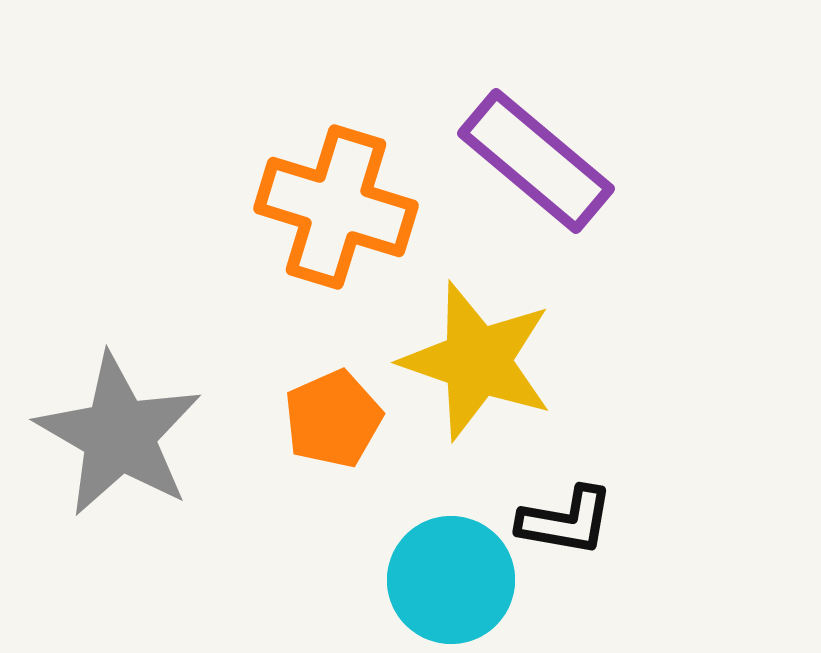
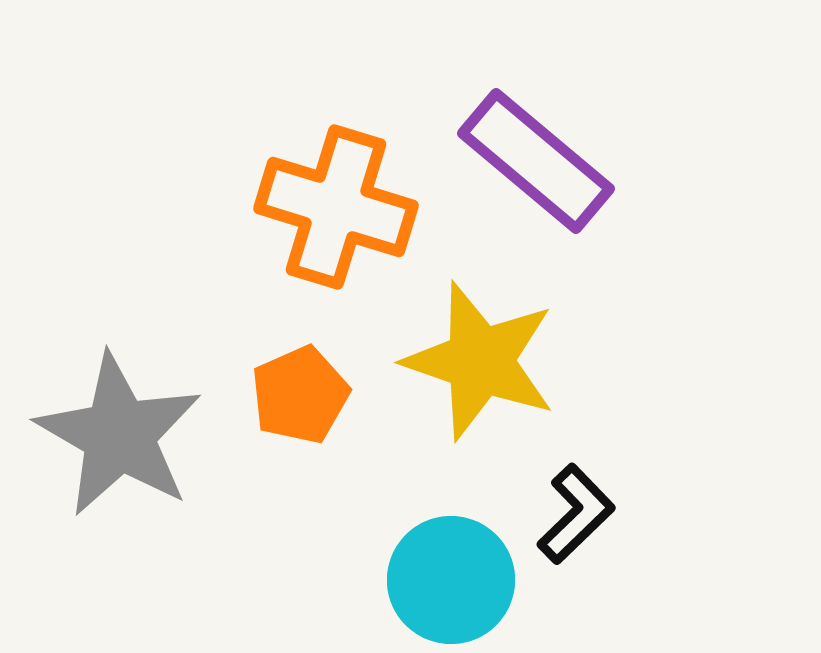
yellow star: moved 3 px right
orange pentagon: moved 33 px left, 24 px up
black L-shape: moved 10 px right, 7 px up; rotated 54 degrees counterclockwise
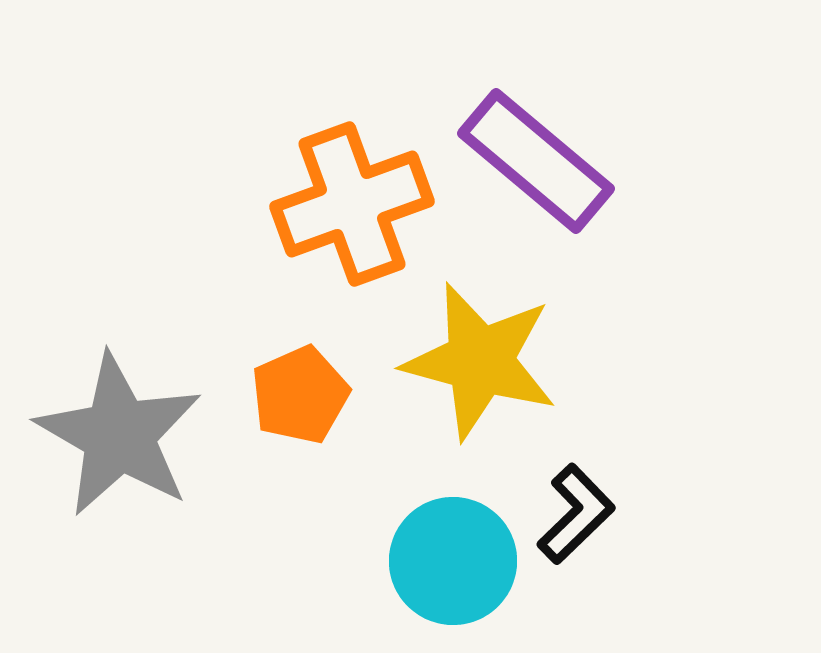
orange cross: moved 16 px right, 3 px up; rotated 37 degrees counterclockwise
yellow star: rotated 4 degrees counterclockwise
cyan circle: moved 2 px right, 19 px up
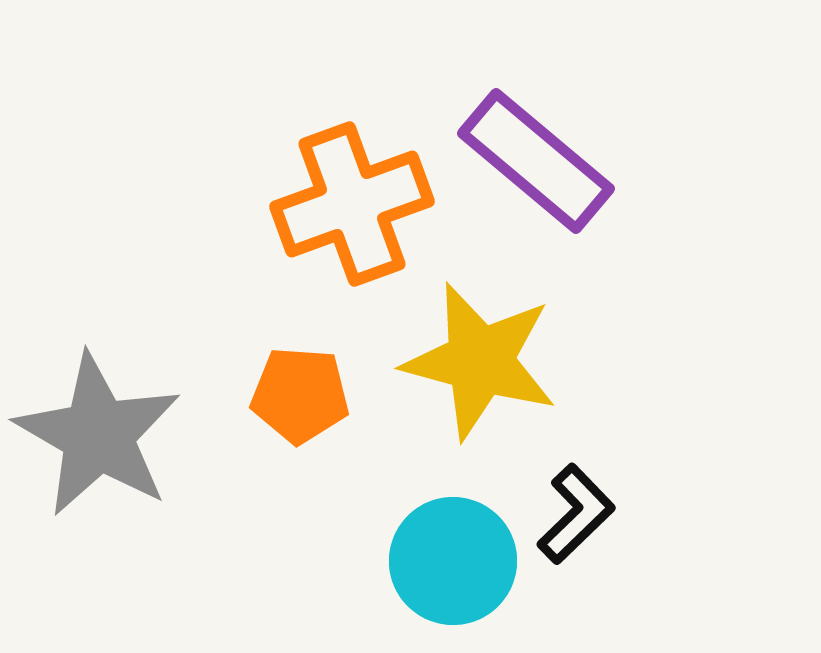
orange pentagon: rotated 28 degrees clockwise
gray star: moved 21 px left
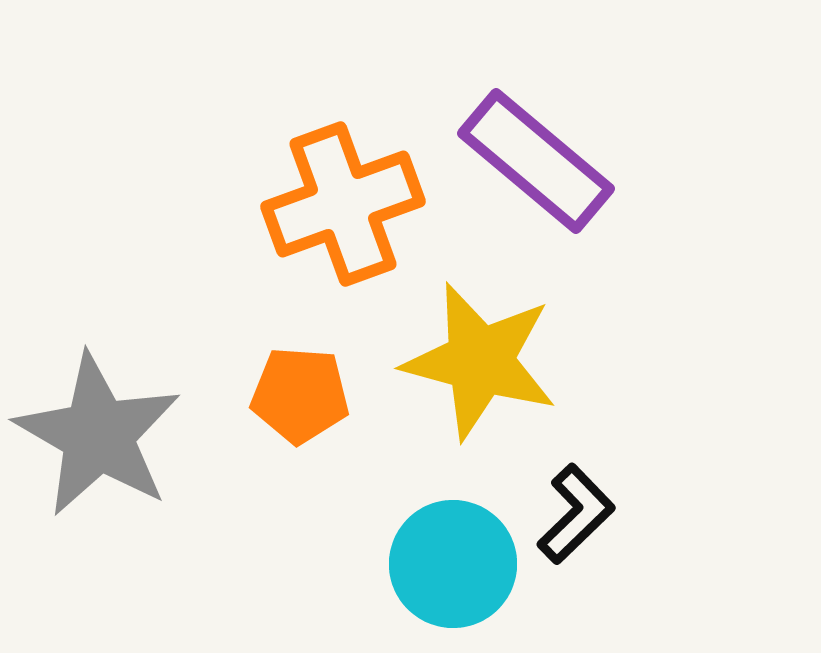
orange cross: moved 9 px left
cyan circle: moved 3 px down
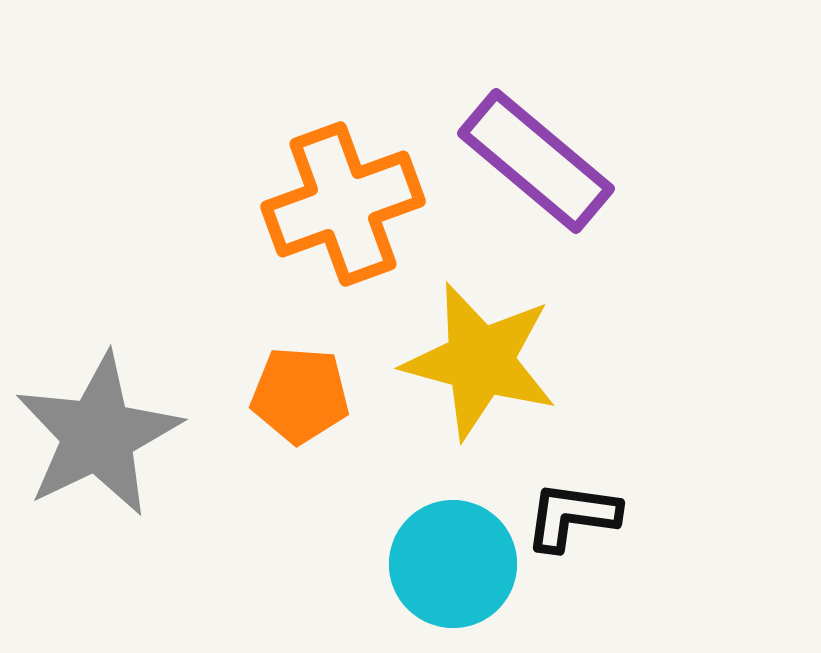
gray star: rotated 16 degrees clockwise
black L-shape: moved 4 px left, 2 px down; rotated 128 degrees counterclockwise
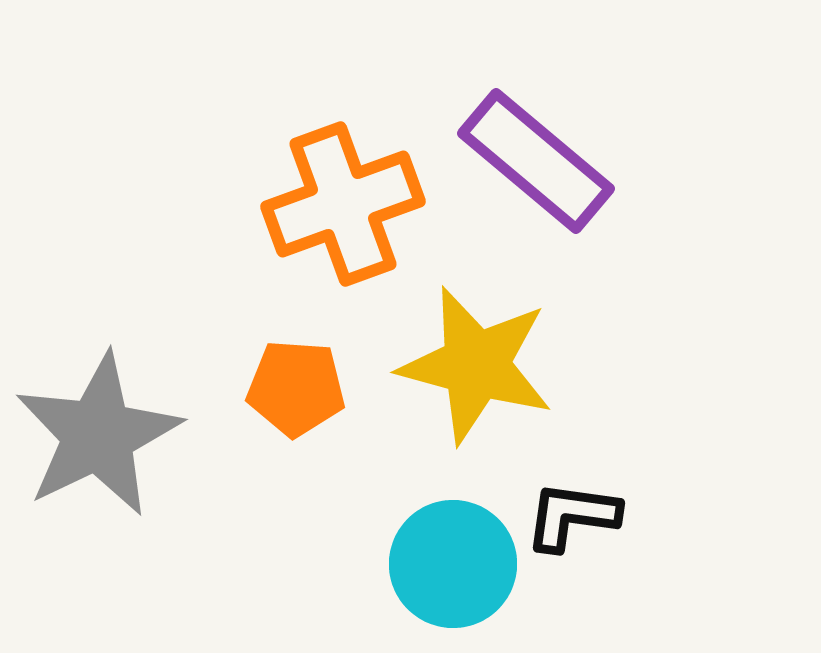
yellow star: moved 4 px left, 4 px down
orange pentagon: moved 4 px left, 7 px up
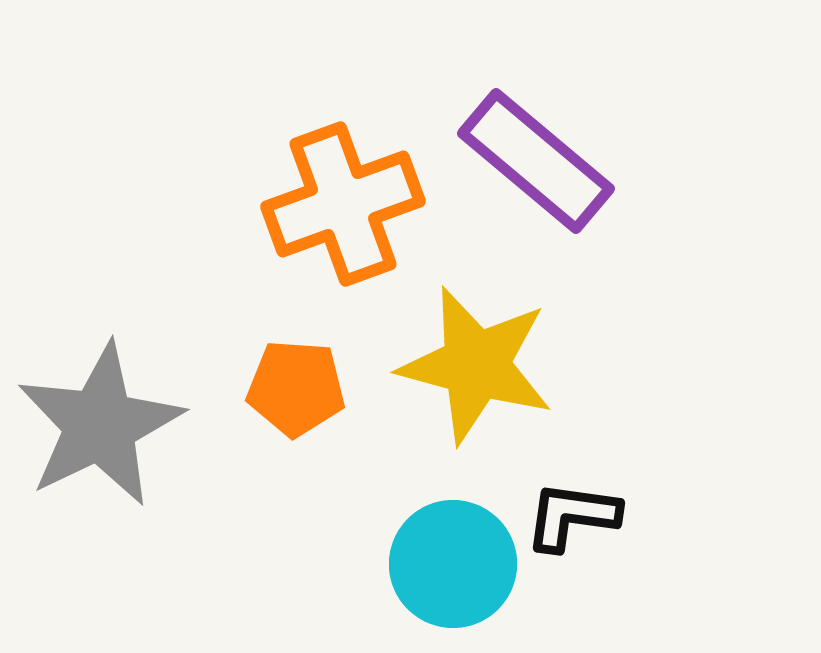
gray star: moved 2 px right, 10 px up
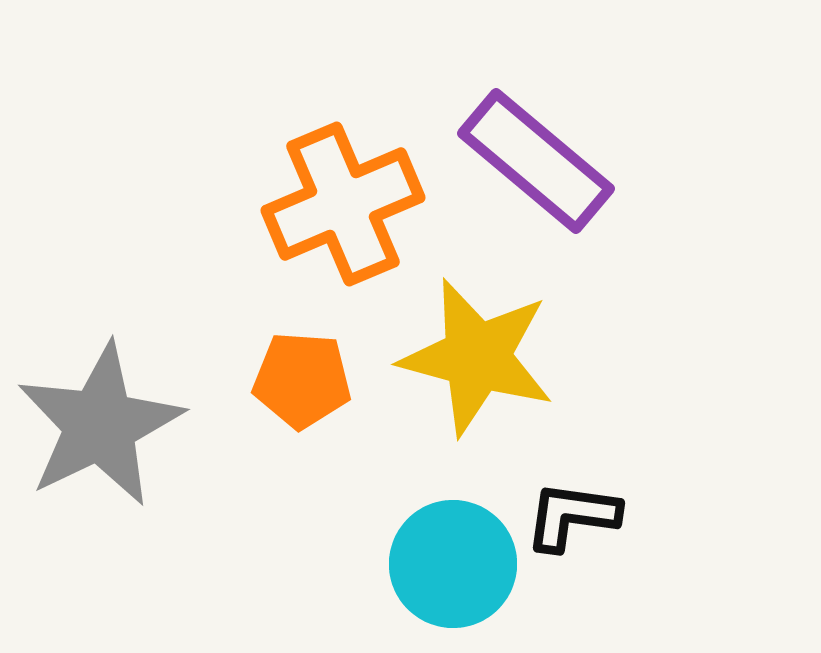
orange cross: rotated 3 degrees counterclockwise
yellow star: moved 1 px right, 8 px up
orange pentagon: moved 6 px right, 8 px up
